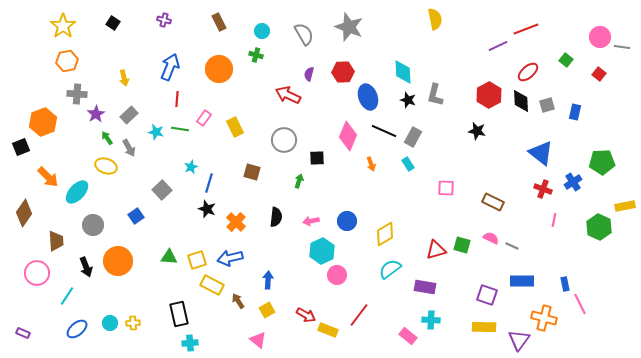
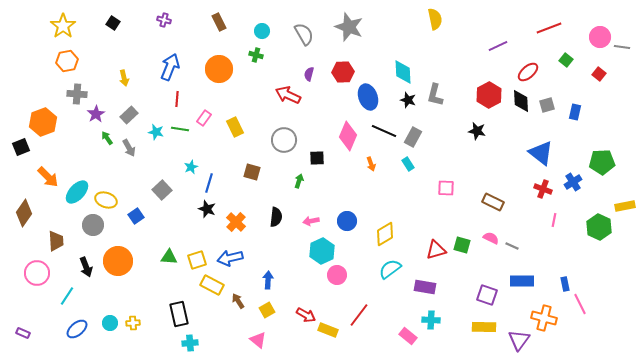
red line at (526, 29): moved 23 px right, 1 px up
yellow ellipse at (106, 166): moved 34 px down
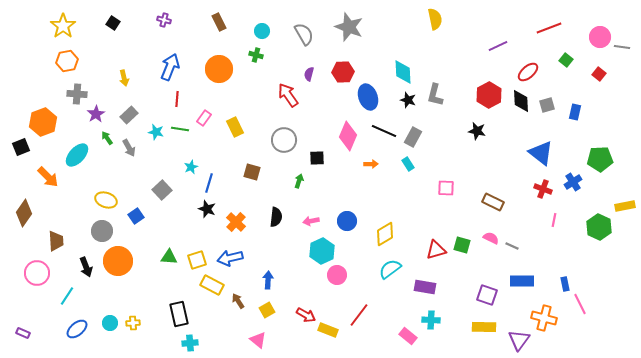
red arrow at (288, 95): rotated 30 degrees clockwise
green pentagon at (602, 162): moved 2 px left, 3 px up
orange arrow at (371, 164): rotated 72 degrees counterclockwise
cyan ellipse at (77, 192): moved 37 px up
gray circle at (93, 225): moved 9 px right, 6 px down
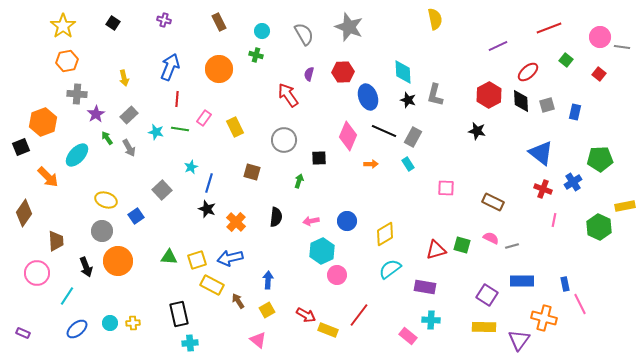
black square at (317, 158): moved 2 px right
gray line at (512, 246): rotated 40 degrees counterclockwise
purple square at (487, 295): rotated 15 degrees clockwise
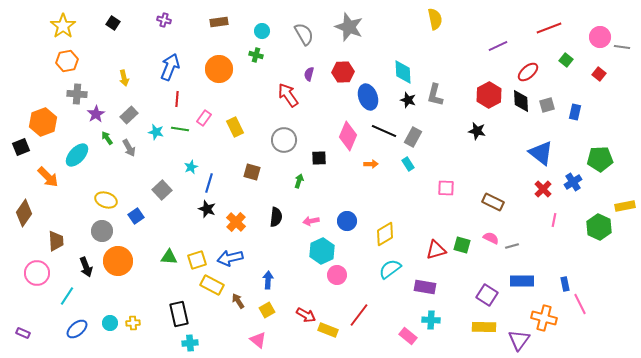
brown rectangle at (219, 22): rotated 72 degrees counterclockwise
red cross at (543, 189): rotated 24 degrees clockwise
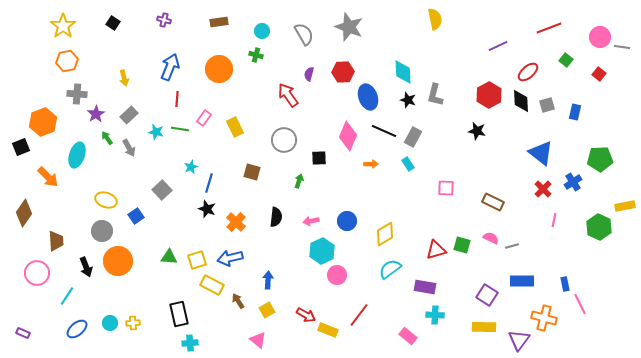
cyan ellipse at (77, 155): rotated 25 degrees counterclockwise
cyan cross at (431, 320): moved 4 px right, 5 px up
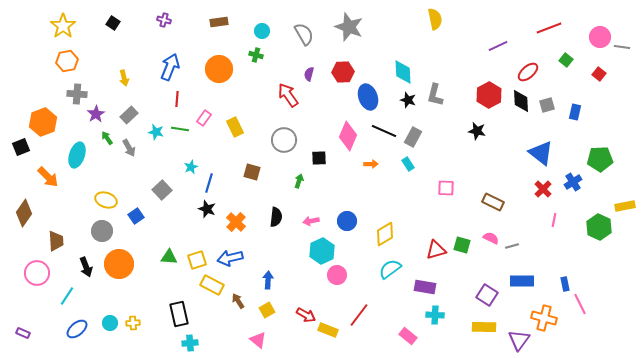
orange circle at (118, 261): moved 1 px right, 3 px down
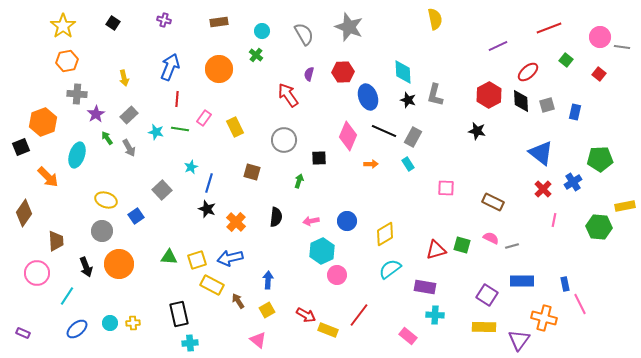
green cross at (256, 55): rotated 24 degrees clockwise
green hexagon at (599, 227): rotated 20 degrees counterclockwise
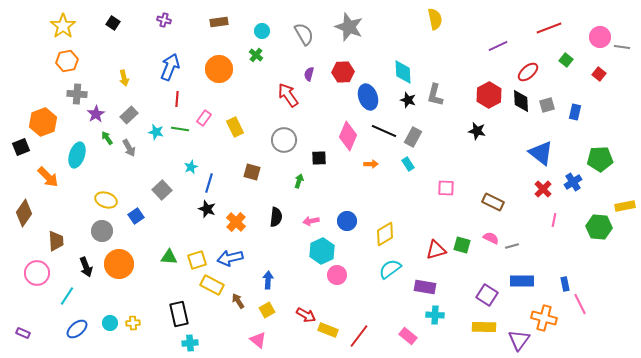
red line at (359, 315): moved 21 px down
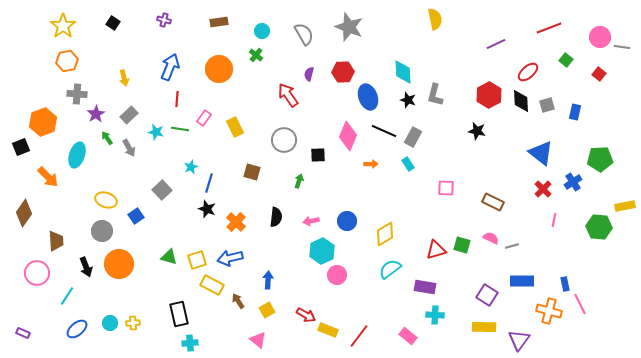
purple line at (498, 46): moved 2 px left, 2 px up
black square at (319, 158): moved 1 px left, 3 px up
green triangle at (169, 257): rotated 12 degrees clockwise
orange cross at (544, 318): moved 5 px right, 7 px up
